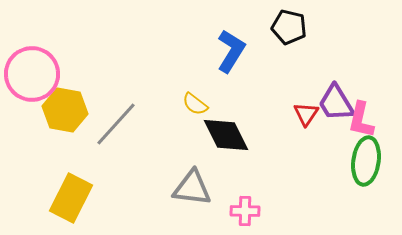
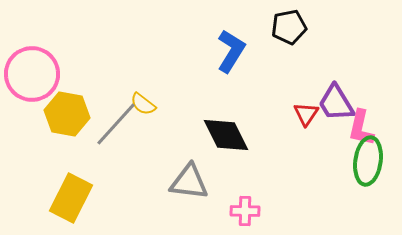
black pentagon: rotated 24 degrees counterclockwise
yellow semicircle: moved 52 px left
yellow hexagon: moved 2 px right, 4 px down
pink L-shape: moved 8 px down
green ellipse: moved 2 px right
gray triangle: moved 3 px left, 6 px up
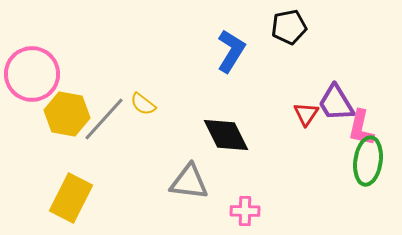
gray line: moved 12 px left, 5 px up
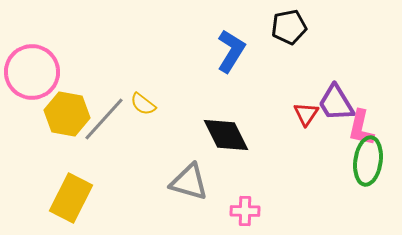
pink circle: moved 2 px up
gray triangle: rotated 9 degrees clockwise
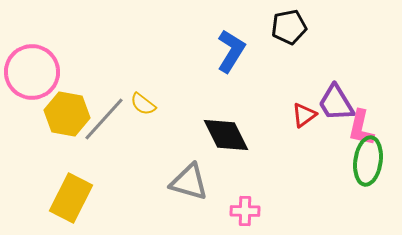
red triangle: moved 2 px left, 1 px down; rotated 20 degrees clockwise
